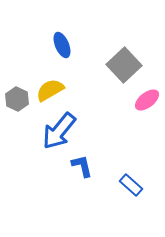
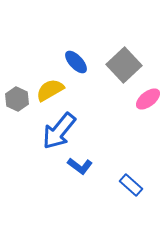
blue ellipse: moved 14 px right, 17 px down; rotated 20 degrees counterclockwise
pink ellipse: moved 1 px right, 1 px up
blue L-shape: moved 2 px left; rotated 140 degrees clockwise
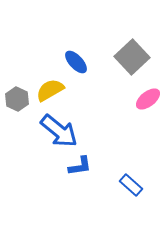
gray square: moved 8 px right, 8 px up
blue arrow: rotated 90 degrees counterclockwise
blue L-shape: rotated 45 degrees counterclockwise
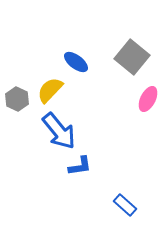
gray square: rotated 8 degrees counterclockwise
blue ellipse: rotated 10 degrees counterclockwise
yellow semicircle: rotated 16 degrees counterclockwise
pink ellipse: rotated 25 degrees counterclockwise
blue arrow: rotated 12 degrees clockwise
blue rectangle: moved 6 px left, 20 px down
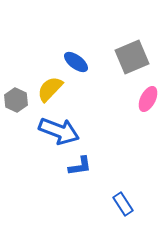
gray square: rotated 28 degrees clockwise
yellow semicircle: moved 1 px up
gray hexagon: moved 1 px left, 1 px down
blue arrow: rotated 30 degrees counterclockwise
blue rectangle: moved 2 px left, 1 px up; rotated 15 degrees clockwise
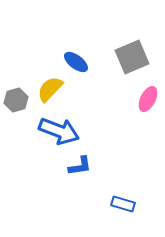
gray hexagon: rotated 20 degrees clockwise
blue rectangle: rotated 40 degrees counterclockwise
